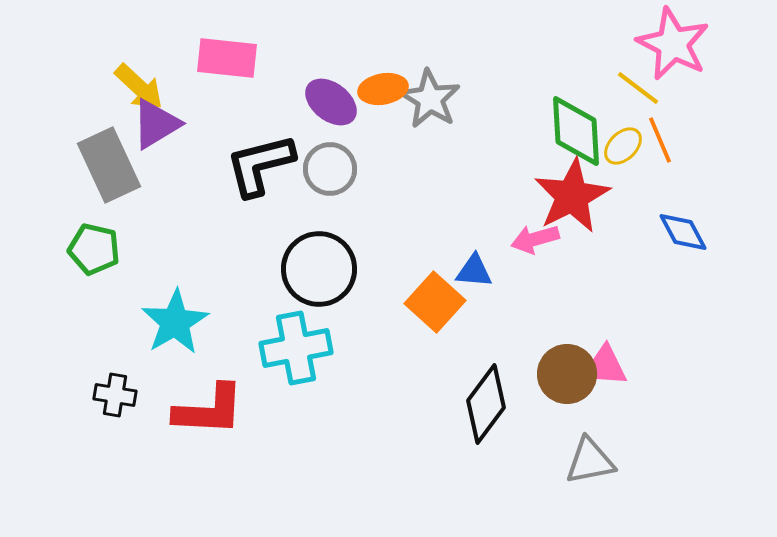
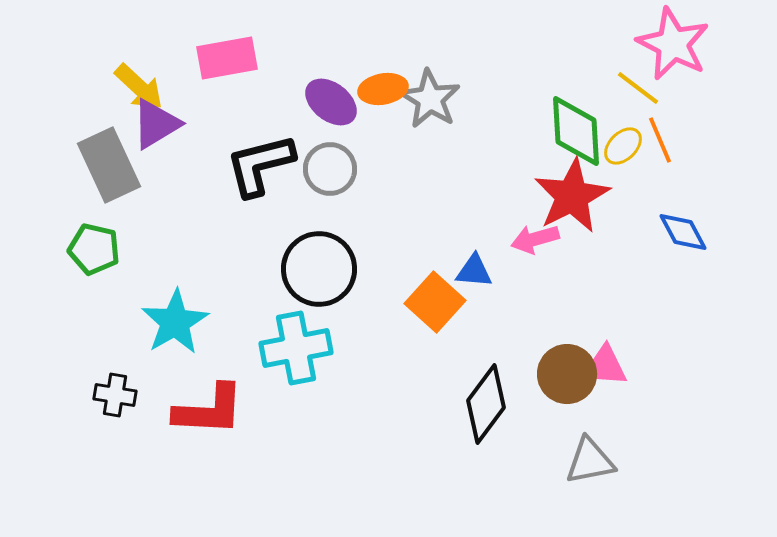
pink rectangle: rotated 16 degrees counterclockwise
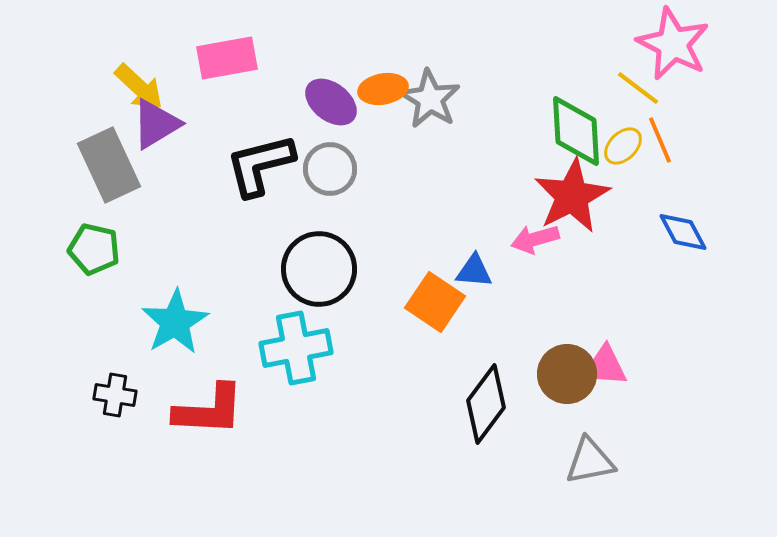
orange square: rotated 8 degrees counterclockwise
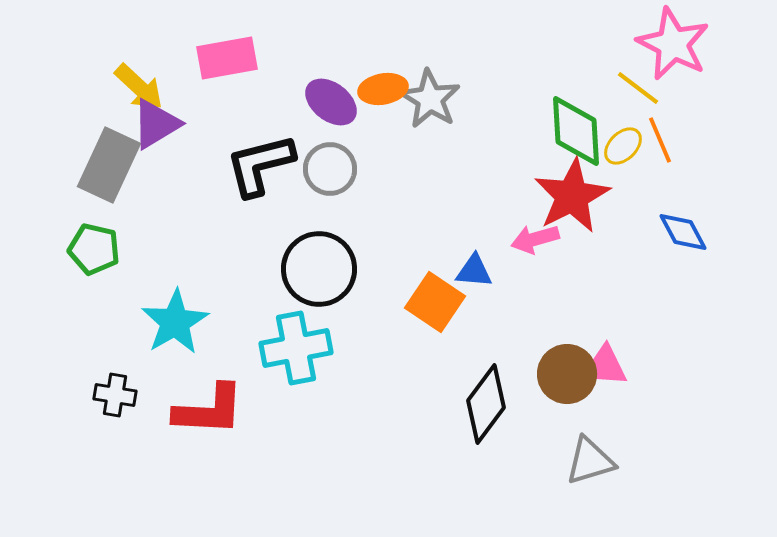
gray rectangle: rotated 50 degrees clockwise
gray triangle: rotated 6 degrees counterclockwise
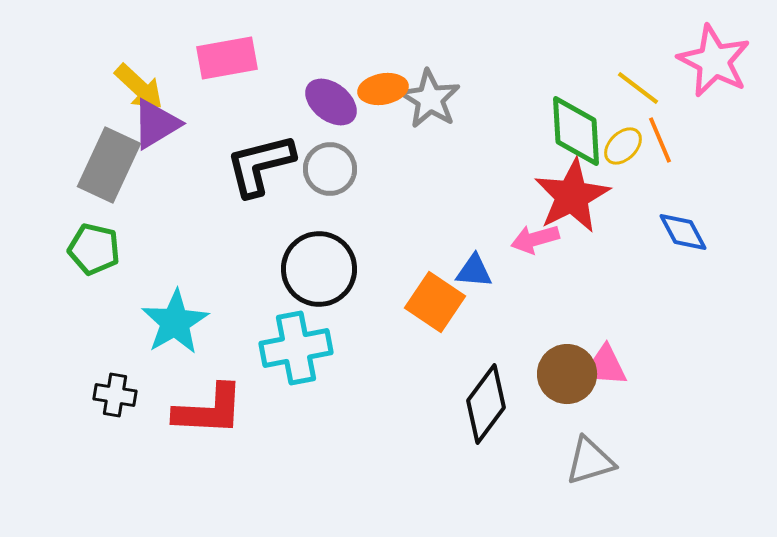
pink star: moved 41 px right, 17 px down
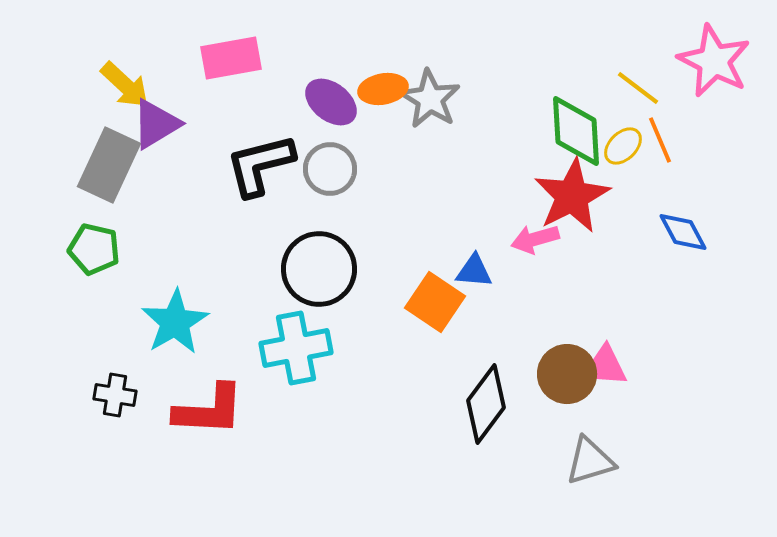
pink rectangle: moved 4 px right
yellow arrow: moved 14 px left, 2 px up
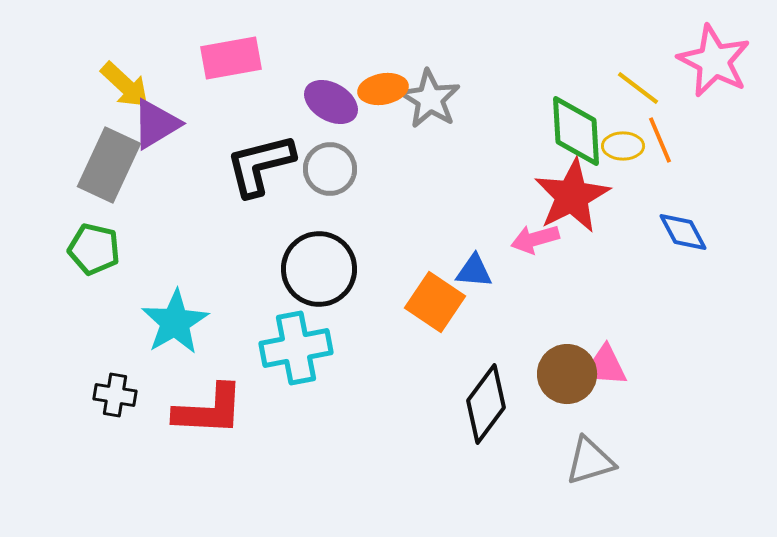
purple ellipse: rotated 8 degrees counterclockwise
yellow ellipse: rotated 45 degrees clockwise
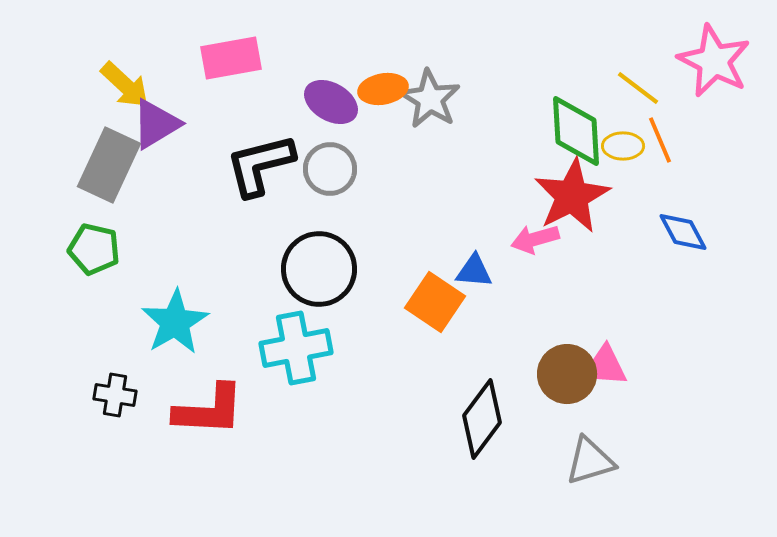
black diamond: moved 4 px left, 15 px down
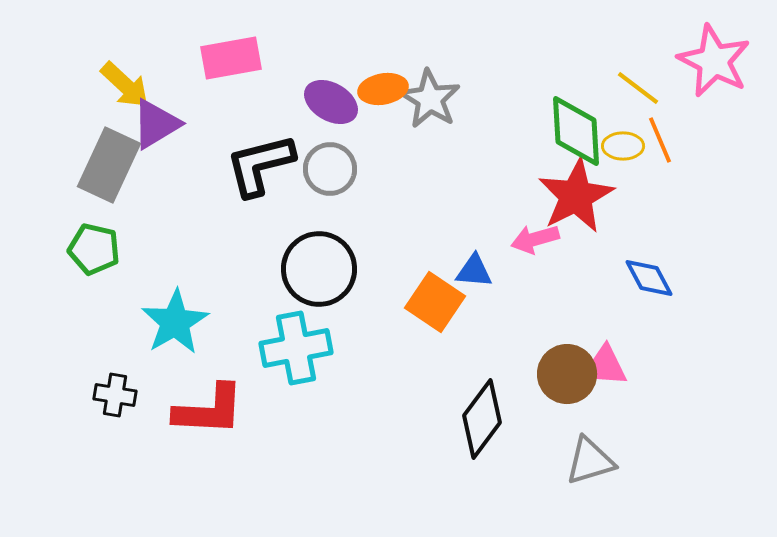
red star: moved 4 px right
blue diamond: moved 34 px left, 46 px down
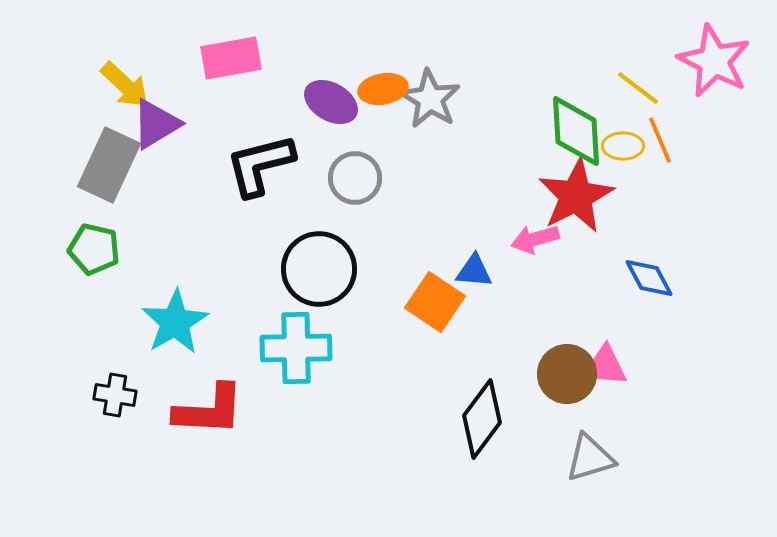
gray circle: moved 25 px right, 9 px down
cyan cross: rotated 10 degrees clockwise
gray triangle: moved 3 px up
